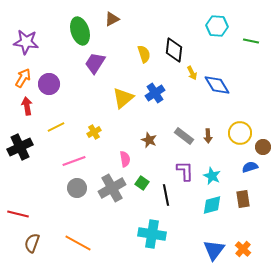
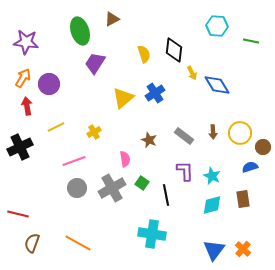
brown arrow: moved 5 px right, 4 px up
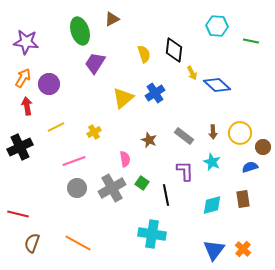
blue diamond: rotated 16 degrees counterclockwise
cyan star: moved 14 px up
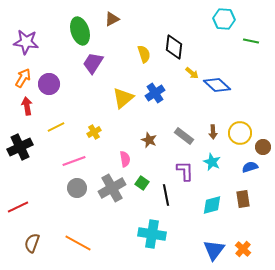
cyan hexagon: moved 7 px right, 7 px up
black diamond: moved 3 px up
purple trapezoid: moved 2 px left
yellow arrow: rotated 24 degrees counterclockwise
red line: moved 7 px up; rotated 40 degrees counterclockwise
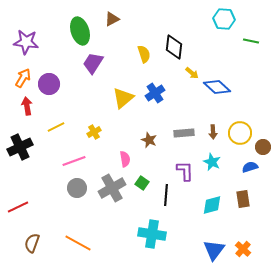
blue diamond: moved 2 px down
gray rectangle: moved 3 px up; rotated 42 degrees counterclockwise
black line: rotated 15 degrees clockwise
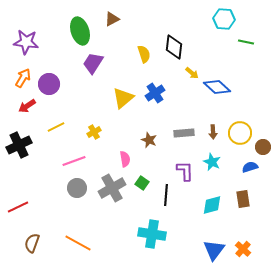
green line: moved 5 px left, 1 px down
red arrow: rotated 114 degrees counterclockwise
black cross: moved 1 px left, 2 px up
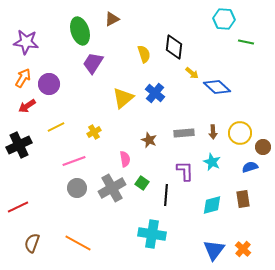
blue cross: rotated 18 degrees counterclockwise
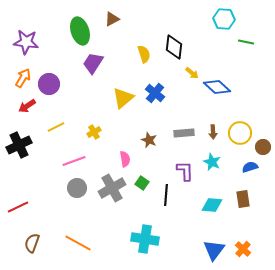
cyan diamond: rotated 20 degrees clockwise
cyan cross: moved 7 px left, 5 px down
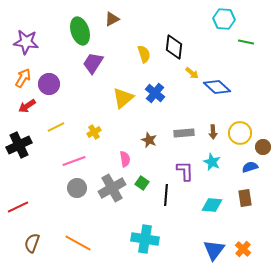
brown rectangle: moved 2 px right, 1 px up
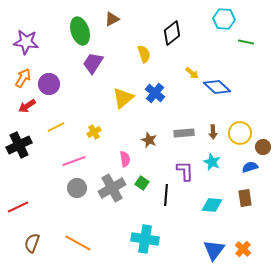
black diamond: moved 2 px left, 14 px up; rotated 45 degrees clockwise
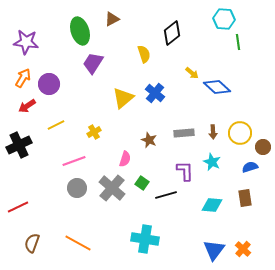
green line: moved 8 px left; rotated 70 degrees clockwise
yellow line: moved 2 px up
pink semicircle: rotated 28 degrees clockwise
gray cross: rotated 20 degrees counterclockwise
black line: rotated 70 degrees clockwise
